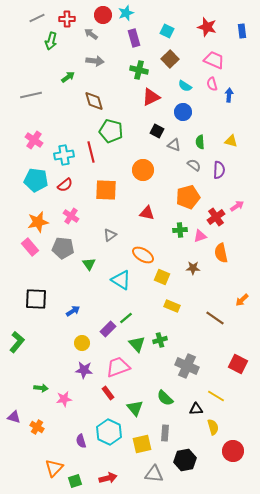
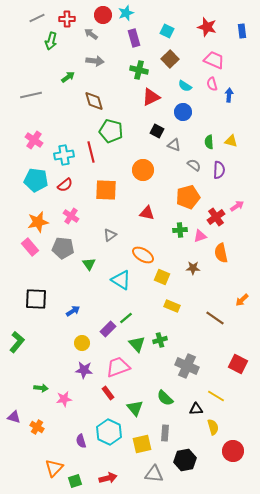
green semicircle at (200, 142): moved 9 px right
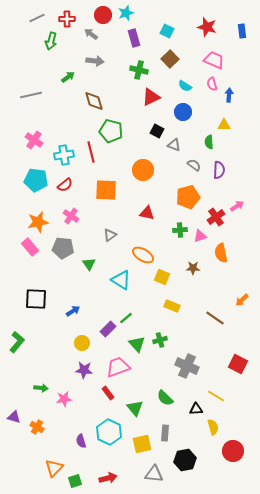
yellow triangle at (231, 141): moved 7 px left, 16 px up; rotated 16 degrees counterclockwise
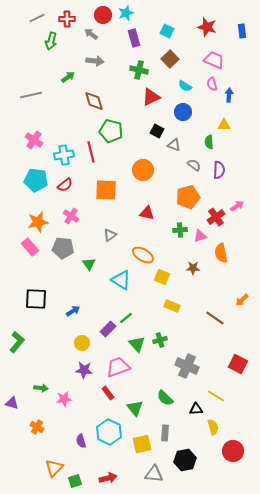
purple triangle at (14, 417): moved 2 px left, 14 px up
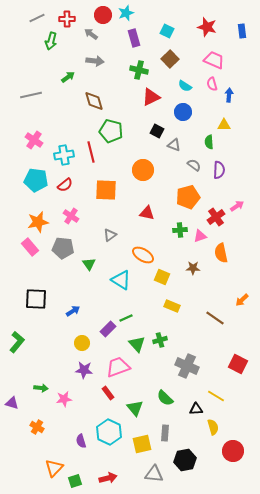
green line at (126, 318): rotated 16 degrees clockwise
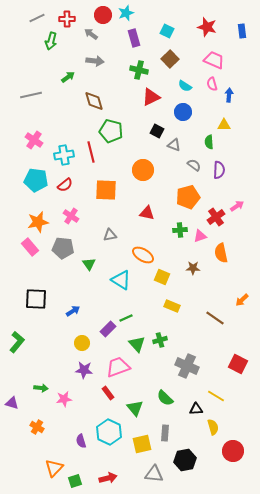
gray triangle at (110, 235): rotated 24 degrees clockwise
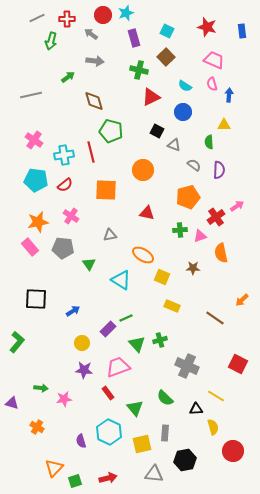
brown square at (170, 59): moved 4 px left, 2 px up
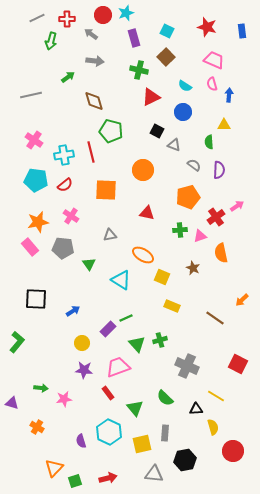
brown star at (193, 268): rotated 24 degrees clockwise
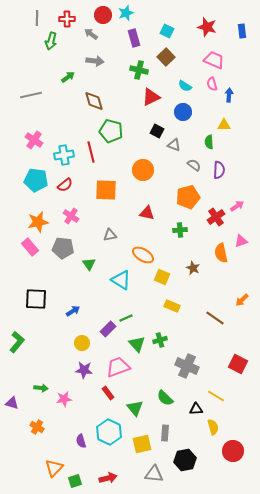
gray line at (37, 18): rotated 63 degrees counterclockwise
pink triangle at (200, 236): moved 41 px right, 5 px down
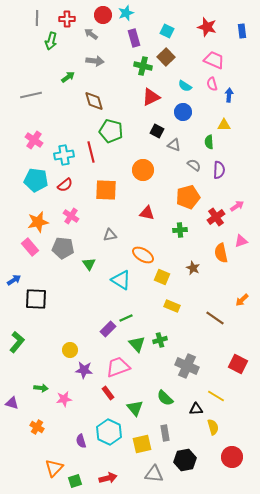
green cross at (139, 70): moved 4 px right, 4 px up
blue arrow at (73, 311): moved 59 px left, 31 px up
yellow circle at (82, 343): moved 12 px left, 7 px down
gray rectangle at (165, 433): rotated 14 degrees counterclockwise
red circle at (233, 451): moved 1 px left, 6 px down
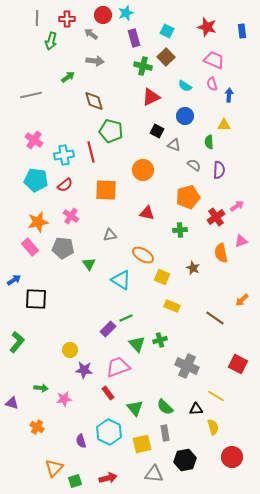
blue circle at (183, 112): moved 2 px right, 4 px down
green semicircle at (165, 398): moved 9 px down
